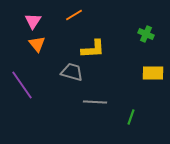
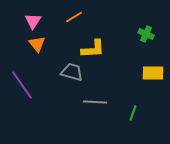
orange line: moved 2 px down
green line: moved 2 px right, 4 px up
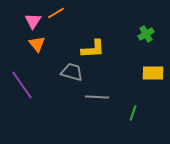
orange line: moved 18 px left, 4 px up
green cross: rotated 35 degrees clockwise
gray line: moved 2 px right, 5 px up
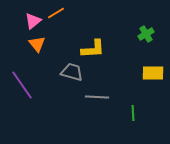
pink triangle: rotated 18 degrees clockwise
green line: rotated 21 degrees counterclockwise
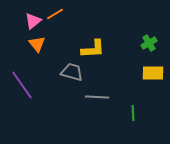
orange line: moved 1 px left, 1 px down
green cross: moved 3 px right, 9 px down
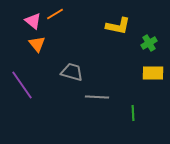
pink triangle: rotated 42 degrees counterclockwise
yellow L-shape: moved 25 px right, 23 px up; rotated 15 degrees clockwise
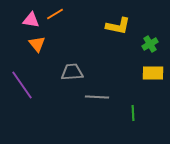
pink triangle: moved 2 px left, 1 px up; rotated 30 degrees counterclockwise
green cross: moved 1 px right, 1 px down
gray trapezoid: rotated 20 degrees counterclockwise
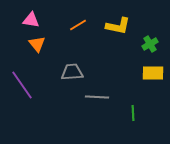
orange line: moved 23 px right, 11 px down
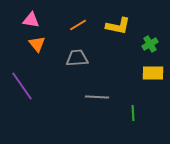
gray trapezoid: moved 5 px right, 14 px up
purple line: moved 1 px down
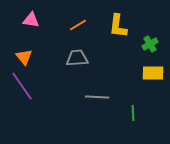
yellow L-shape: rotated 85 degrees clockwise
orange triangle: moved 13 px left, 13 px down
